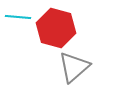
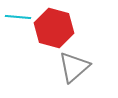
red hexagon: moved 2 px left
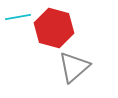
cyan line: rotated 15 degrees counterclockwise
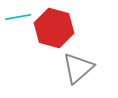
gray triangle: moved 4 px right, 1 px down
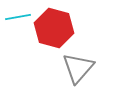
gray triangle: rotated 8 degrees counterclockwise
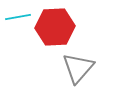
red hexagon: moved 1 px right, 1 px up; rotated 18 degrees counterclockwise
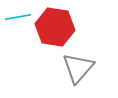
red hexagon: rotated 12 degrees clockwise
